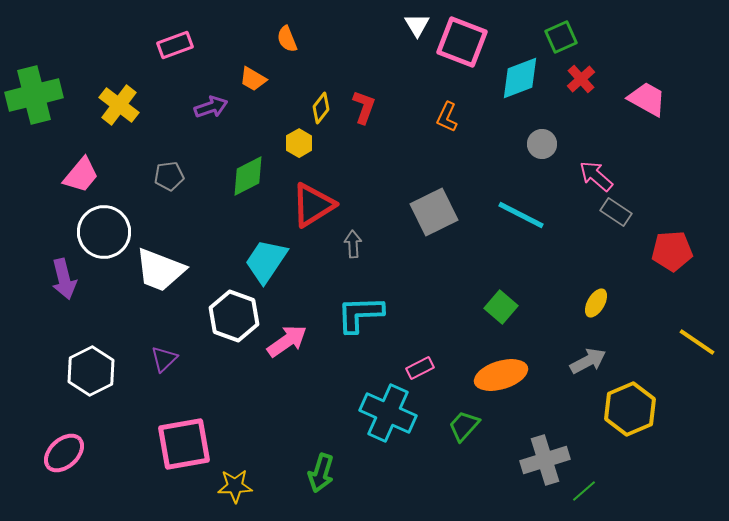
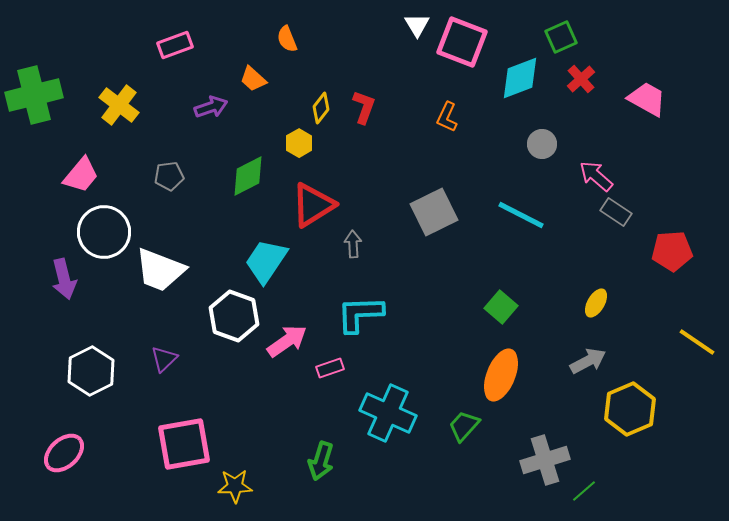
orange trapezoid at (253, 79): rotated 12 degrees clockwise
pink rectangle at (420, 368): moved 90 px left; rotated 8 degrees clockwise
orange ellipse at (501, 375): rotated 51 degrees counterclockwise
green arrow at (321, 473): moved 12 px up
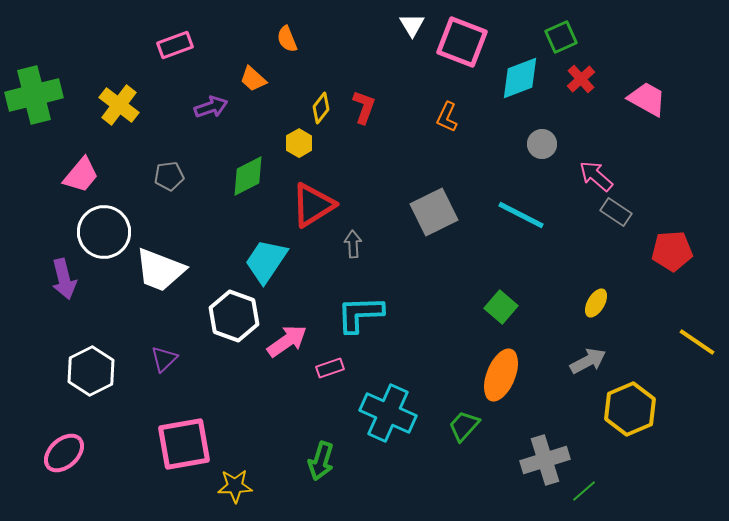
white triangle at (417, 25): moved 5 px left
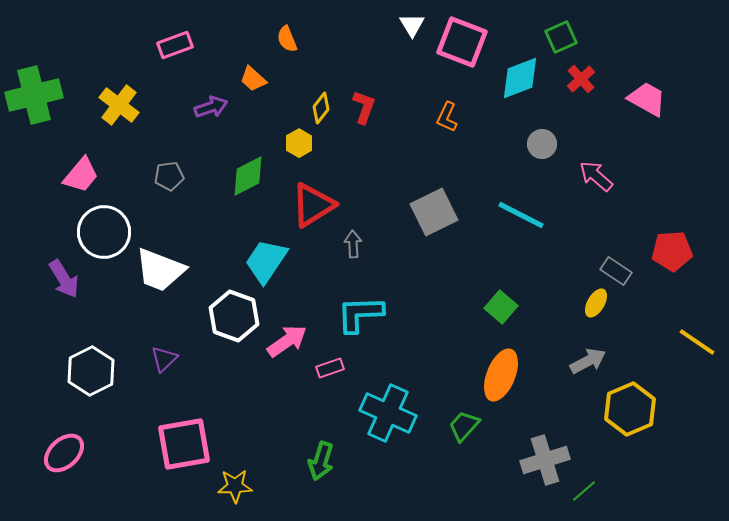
gray rectangle at (616, 212): moved 59 px down
purple arrow at (64, 279): rotated 18 degrees counterclockwise
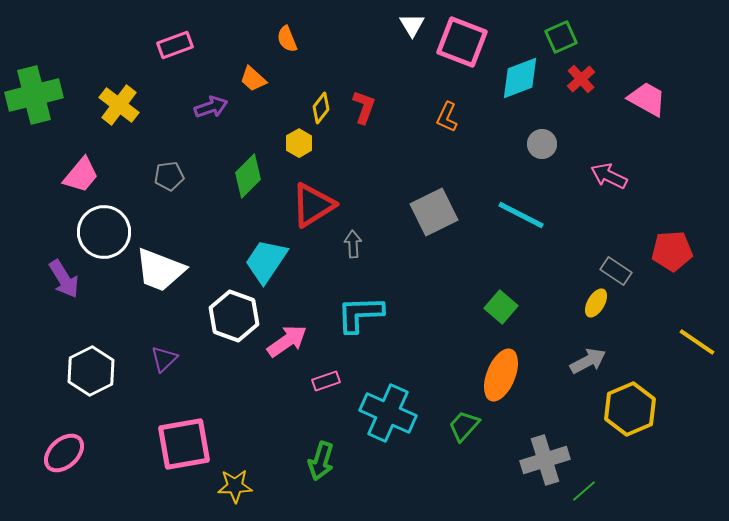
green diamond at (248, 176): rotated 18 degrees counterclockwise
pink arrow at (596, 176): moved 13 px right; rotated 15 degrees counterclockwise
pink rectangle at (330, 368): moved 4 px left, 13 px down
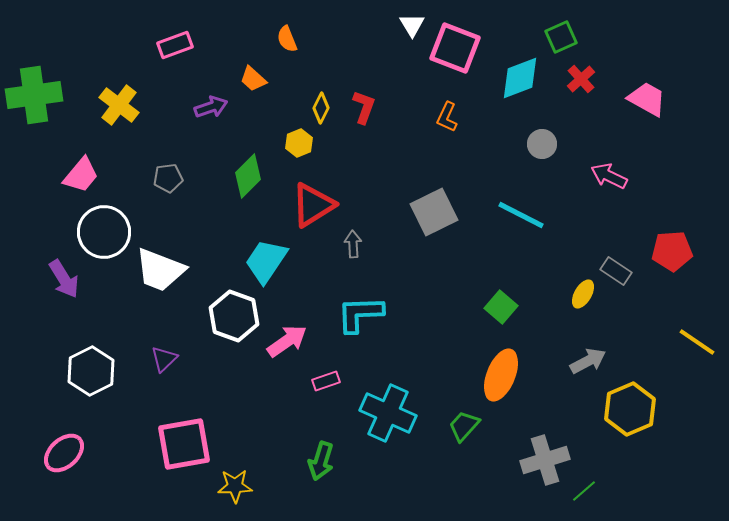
pink square at (462, 42): moved 7 px left, 6 px down
green cross at (34, 95): rotated 6 degrees clockwise
yellow diamond at (321, 108): rotated 12 degrees counterclockwise
yellow hexagon at (299, 143): rotated 8 degrees clockwise
gray pentagon at (169, 176): moved 1 px left, 2 px down
yellow ellipse at (596, 303): moved 13 px left, 9 px up
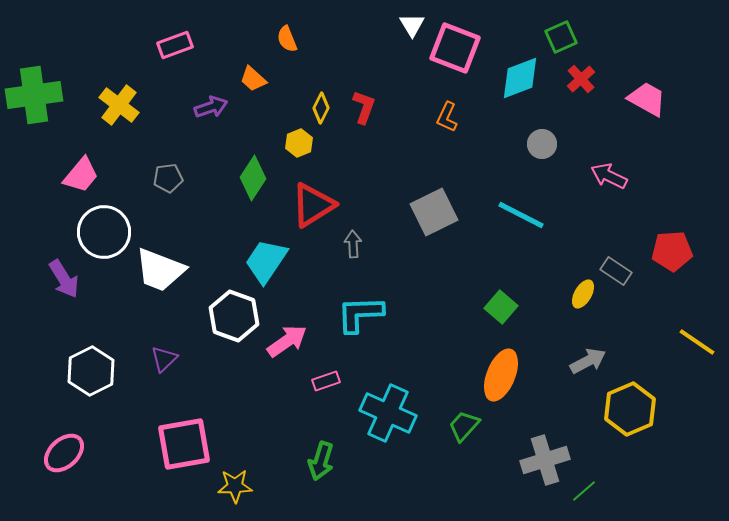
green diamond at (248, 176): moved 5 px right, 2 px down; rotated 12 degrees counterclockwise
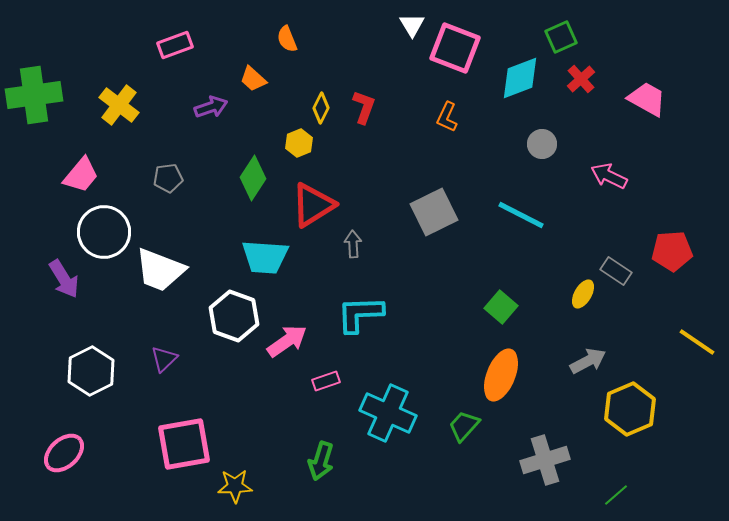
cyan trapezoid at (266, 261): moved 1 px left, 4 px up; rotated 120 degrees counterclockwise
green line at (584, 491): moved 32 px right, 4 px down
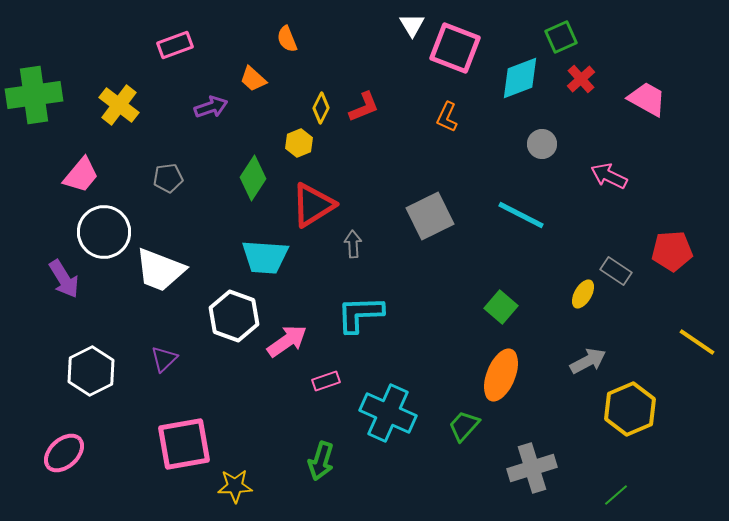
red L-shape at (364, 107): rotated 48 degrees clockwise
gray square at (434, 212): moved 4 px left, 4 px down
gray cross at (545, 460): moved 13 px left, 8 px down
